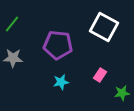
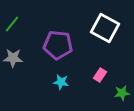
white square: moved 1 px right, 1 px down
cyan star: rotated 21 degrees clockwise
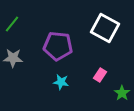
purple pentagon: moved 1 px down
green star: rotated 28 degrees counterclockwise
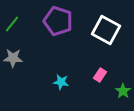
white square: moved 1 px right, 2 px down
purple pentagon: moved 25 px up; rotated 12 degrees clockwise
green star: moved 1 px right, 2 px up
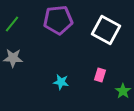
purple pentagon: moved 1 px up; rotated 24 degrees counterclockwise
pink rectangle: rotated 16 degrees counterclockwise
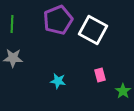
purple pentagon: rotated 16 degrees counterclockwise
green line: rotated 36 degrees counterclockwise
white square: moved 13 px left
pink rectangle: rotated 32 degrees counterclockwise
cyan star: moved 3 px left, 1 px up
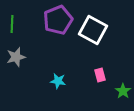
gray star: moved 3 px right, 1 px up; rotated 18 degrees counterclockwise
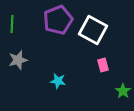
gray star: moved 2 px right, 3 px down
pink rectangle: moved 3 px right, 10 px up
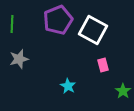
gray star: moved 1 px right, 1 px up
cyan star: moved 10 px right, 5 px down; rotated 21 degrees clockwise
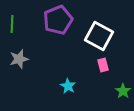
white square: moved 6 px right, 6 px down
